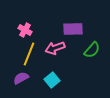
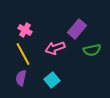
purple rectangle: moved 4 px right; rotated 48 degrees counterclockwise
green semicircle: rotated 36 degrees clockwise
yellow line: moved 6 px left; rotated 50 degrees counterclockwise
purple semicircle: rotated 49 degrees counterclockwise
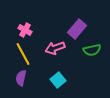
cyan square: moved 6 px right
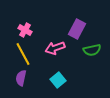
purple rectangle: rotated 12 degrees counterclockwise
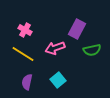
yellow line: rotated 30 degrees counterclockwise
purple semicircle: moved 6 px right, 4 px down
